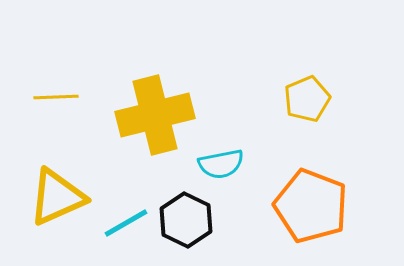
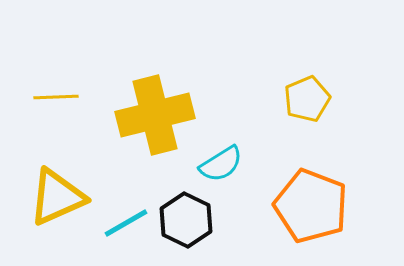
cyan semicircle: rotated 21 degrees counterclockwise
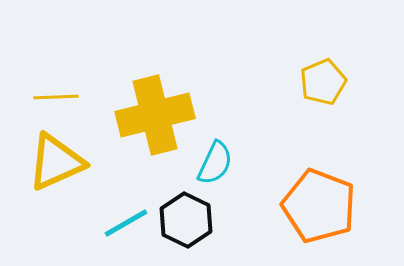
yellow pentagon: moved 16 px right, 17 px up
cyan semicircle: moved 6 px left, 1 px up; rotated 33 degrees counterclockwise
yellow triangle: moved 1 px left, 35 px up
orange pentagon: moved 8 px right
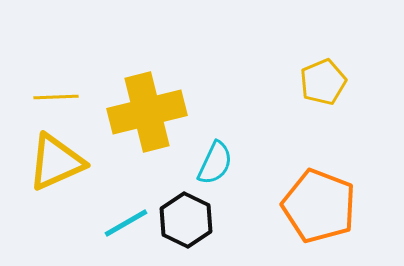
yellow cross: moved 8 px left, 3 px up
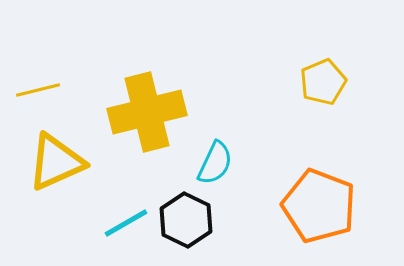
yellow line: moved 18 px left, 7 px up; rotated 12 degrees counterclockwise
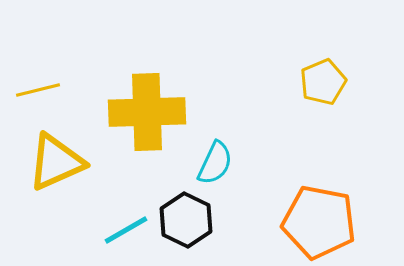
yellow cross: rotated 12 degrees clockwise
orange pentagon: moved 16 px down; rotated 10 degrees counterclockwise
cyan line: moved 7 px down
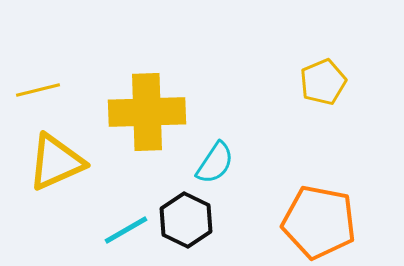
cyan semicircle: rotated 9 degrees clockwise
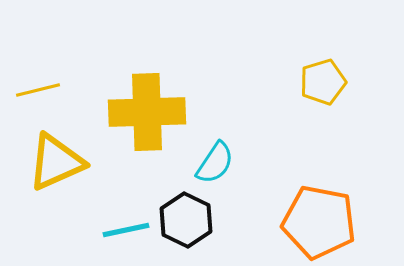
yellow pentagon: rotated 6 degrees clockwise
cyan line: rotated 18 degrees clockwise
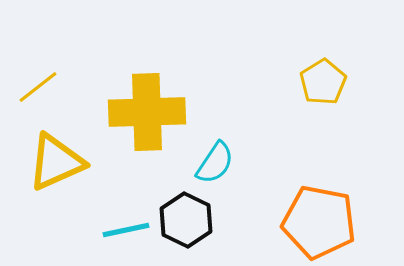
yellow pentagon: rotated 15 degrees counterclockwise
yellow line: moved 3 px up; rotated 24 degrees counterclockwise
